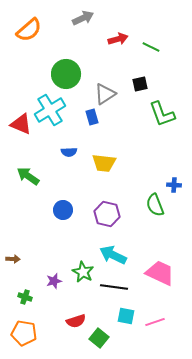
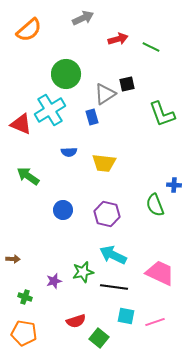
black square: moved 13 px left
green star: rotated 30 degrees clockwise
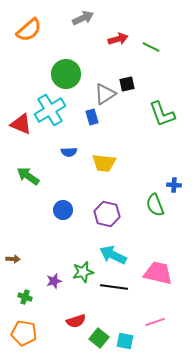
pink trapezoid: moved 2 px left; rotated 12 degrees counterclockwise
cyan square: moved 1 px left, 25 px down
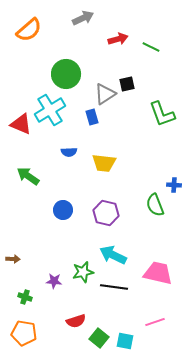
purple hexagon: moved 1 px left, 1 px up
purple star: rotated 21 degrees clockwise
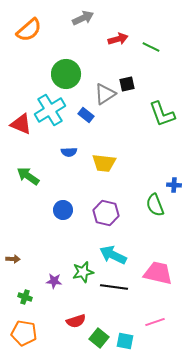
blue rectangle: moved 6 px left, 2 px up; rotated 35 degrees counterclockwise
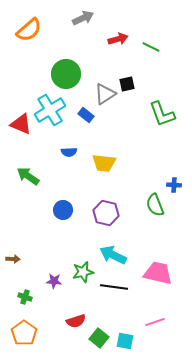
orange pentagon: rotated 25 degrees clockwise
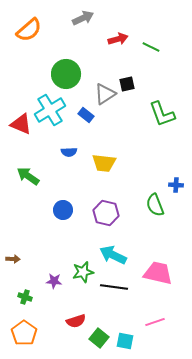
blue cross: moved 2 px right
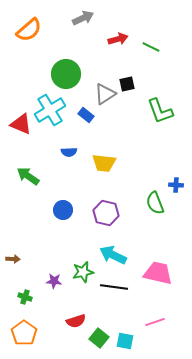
green L-shape: moved 2 px left, 3 px up
green semicircle: moved 2 px up
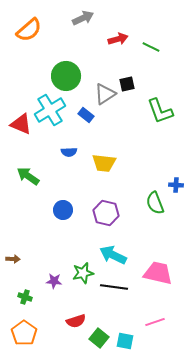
green circle: moved 2 px down
green star: moved 1 px down
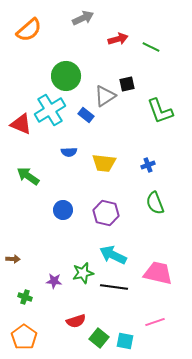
gray triangle: moved 2 px down
blue cross: moved 28 px left, 20 px up; rotated 24 degrees counterclockwise
orange pentagon: moved 4 px down
